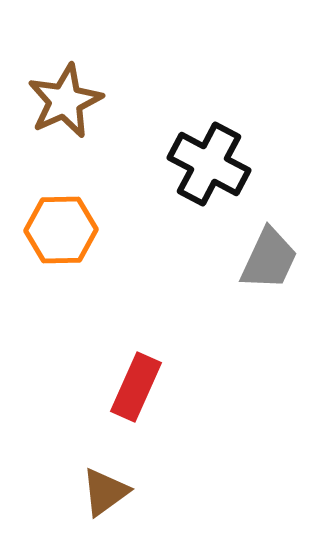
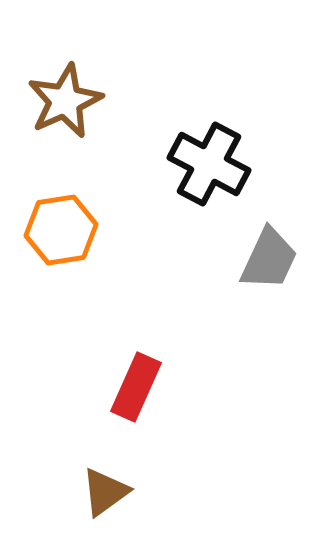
orange hexagon: rotated 8 degrees counterclockwise
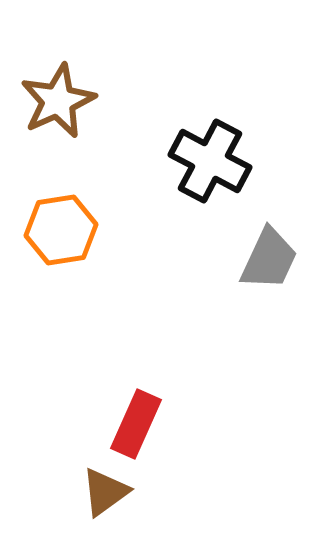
brown star: moved 7 px left
black cross: moved 1 px right, 3 px up
red rectangle: moved 37 px down
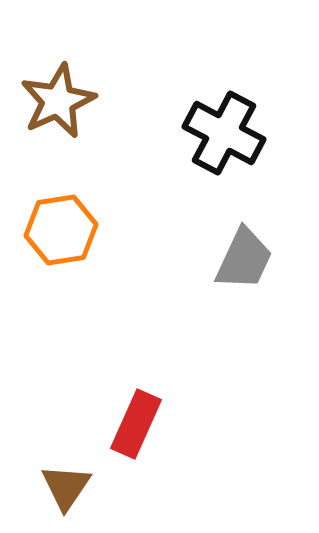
black cross: moved 14 px right, 28 px up
gray trapezoid: moved 25 px left
brown triangle: moved 39 px left, 5 px up; rotated 20 degrees counterclockwise
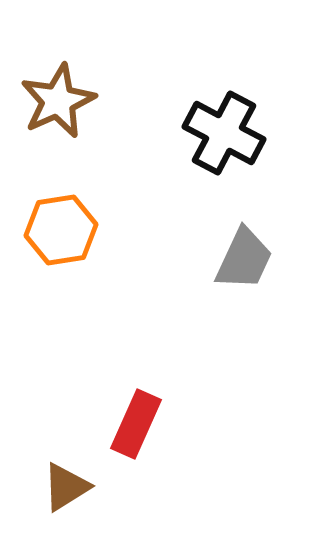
brown triangle: rotated 24 degrees clockwise
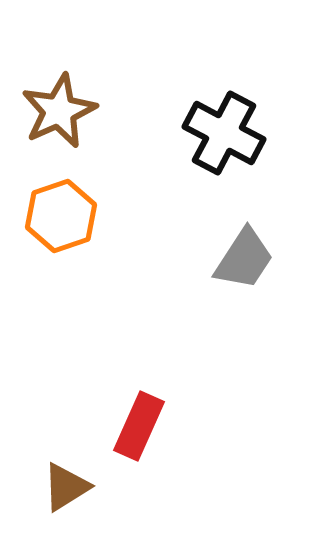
brown star: moved 1 px right, 10 px down
orange hexagon: moved 14 px up; rotated 10 degrees counterclockwise
gray trapezoid: rotated 8 degrees clockwise
red rectangle: moved 3 px right, 2 px down
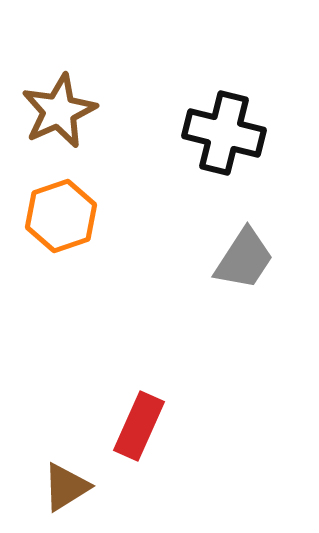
black cross: rotated 14 degrees counterclockwise
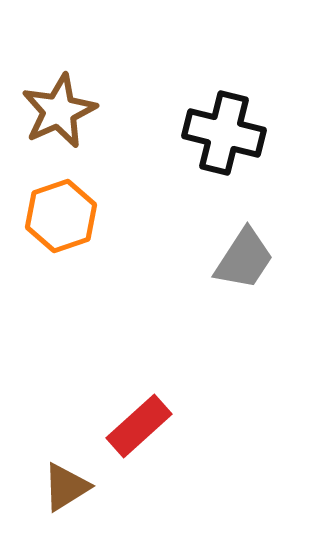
red rectangle: rotated 24 degrees clockwise
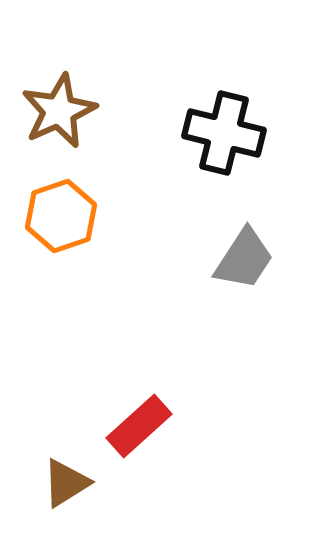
brown triangle: moved 4 px up
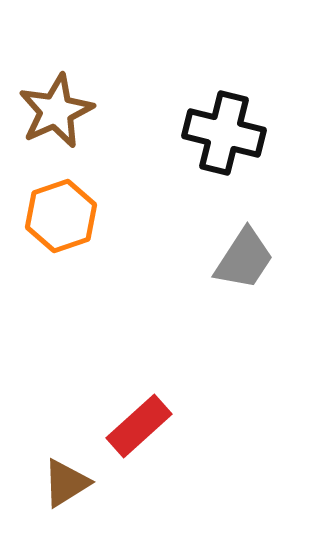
brown star: moved 3 px left
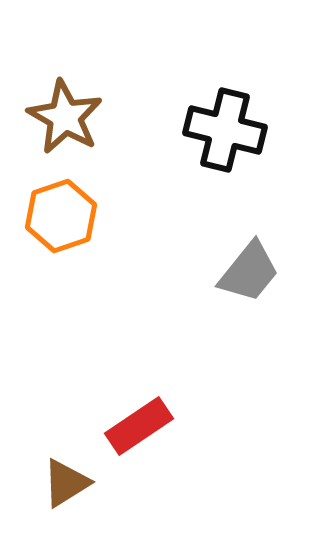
brown star: moved 9 px right, 6 px down; rotated 18 degrees counterclockwise
black cross: moved 1 px right, 3 px up
gray trapezoid: moved 5 px right, 13 px down; rotated 6 degrees clockwise
red rectangle: rotated 8 degrees clockwise
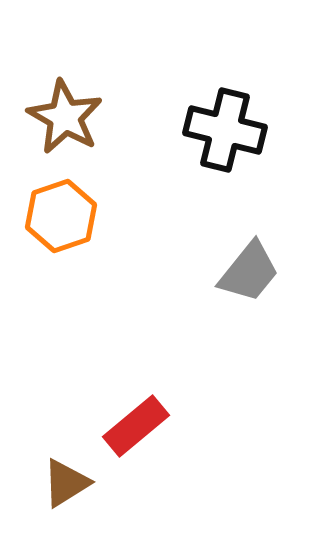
red rectangle: moved 3 px left; rotated 6 degrees counterclockwise
